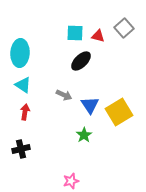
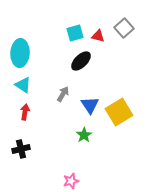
cyan square: rotated 18 degrees counterclockwise
gray arrow: moved 1 px left, 1 px up; rotated 84 degrees counterclockwise
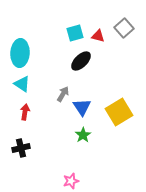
cyan triangle: moved 1 px left, 1 px up
blue triangle: moved 8 px left, 2 px down
green star: moved 1 px left
black cross: moved 1 px up
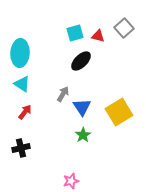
red arrow: rotated 28 degrees clockwise
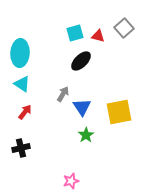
yellow square: rotated 20 degrees clockwise
green star: moved 3 px right
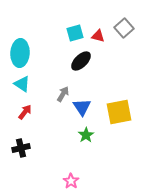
pink star: rotated 21 degrees counterclockwise
